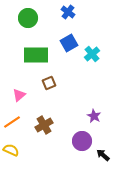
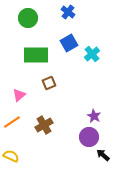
purple circle: moved 7 px right, 4 px up
yellow semicircle: moved 6 px down
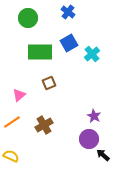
green rectangle: moved 4 px right, 3 px up
purple circle: moved 2 px down
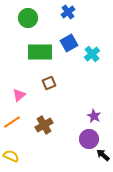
blue cross: rotated 16 degrees clockwise
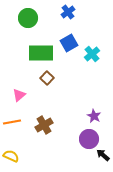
green rectangle: moved 1 px right, 1 px down
brown square: moved 2 px left, 5 px up; rotated 24 degrees counterclockwise
orange line: rotated 24 degrees clockwise
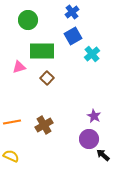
blue cross: moved 4 px right
green circle: moved 2 px down
blue square: moved 4 px right, 7 px up
green rectangle: moved 1 px right, 2 px up
pink triangle: moved 28 px up; rotated 24 degrees clockwise
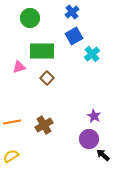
green circle: moved 2 px right, 2 px up
blue square: moved 1 px right
yellow semicircle: rotated 56 degrees counterclockwise
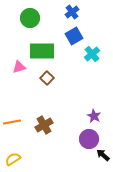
yellow semicircle: moved 2 px right, 3 px down
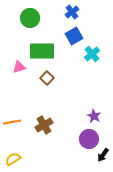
black arrow: rotated 96 degrees counterclockwise
